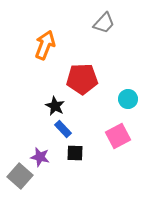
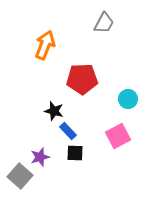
gray trapezoid: rotated 15 degrees counterclockwise
black star: moved 1 px left, 5 px down; rotated 12 degrees counterclockwise
blue rectangle: moved 5 px right, 2 px down
purple star: rotated 30 degrees counterclockwise
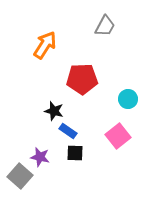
gray trapezoid: moved 1 px right, 3 px down
orange arrow: rotated 12 degrees clockwise
blue rectangle: rotated 12 degrees counterclockwise
pink square: rotated 10 degrees counterclockwise
purple star: rotated 30 degrees clockwise
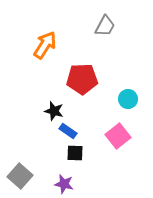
purple star: moved 24 px right, 27 px down
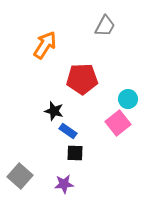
pink square: moved 13 px up
purple star: rotated 18 degrees counterclockwise
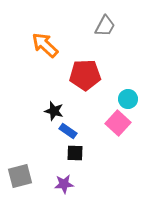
orange arrow: rotated 80 degrees counterclockwise
red pentagon: moved 3 px right, 4 px up
pink square: rotated 10 degrees counterclockwise
gray square: rotated 35 degrees clockwise
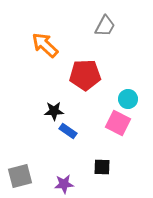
black star: rotated 18 degrees counterclockwise
pink square: rotated 15 degrees counterclockwise
black square: moved 27 px right, 14 px down
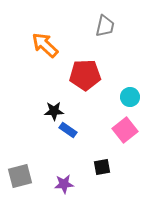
gray trapezoid: rotated 15 degrees counterclockwise
cyan circle: moved 2 px right, 2 px up
pink square: moved 7 px right, 7 px down; rotated 25 degrees clockwise
blue rectangle: moved 1 px up
black square: rotated 12 degrees counterclockwise
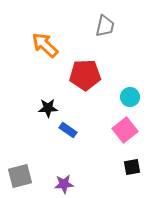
black star: moved 6 px left, 3 px up
black square: moved 30 px right
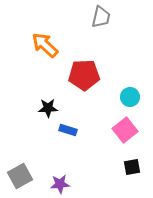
gray trapezoid: moved 4 px left, 9 px up
red pentagon: moved 1 px left
blue rectangle: rotated 18 degrees counterclockwise
gray square: rotated 15 degrees counterclockwise
purple star: moved 4 px left
